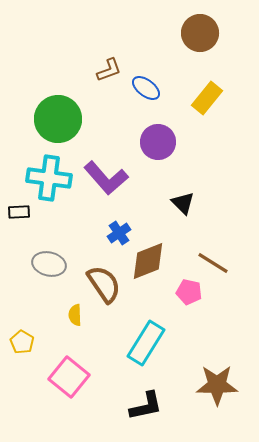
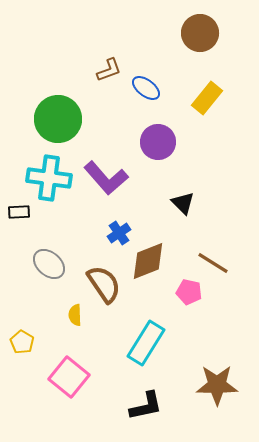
gray ellipse: rotated 28 degrees clockwise
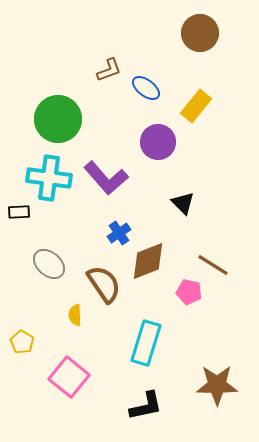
yellow rectangle: moved 11 px left, 8 px down
brown line: moved 2 px down
cyan rectangle: rotated 15 degrees counterclockwise
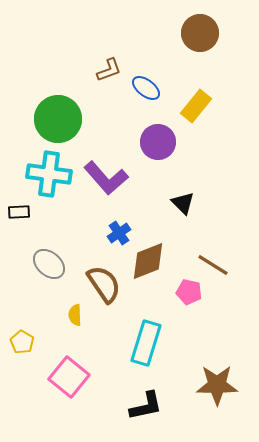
cyan cross: moved 4 px up
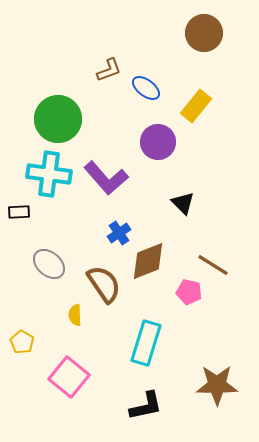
brown circle: moved 4 px right
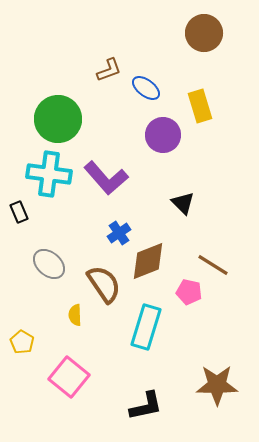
yellow rectangle: moved 4 px right; rotated 56 degrees counterclockwise
purple circle: moved 5 px right, 7 px up
black rectangle: rotated 70 degrees clockwise
cyan rectangle: moved 16 px up
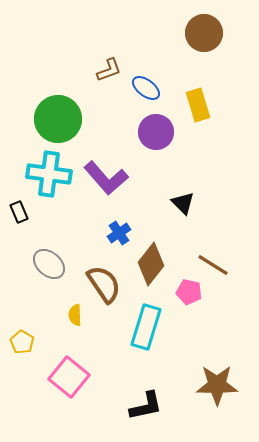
yellow rectangle: moved 2 px left, 1 px up
purple circle: moved 7 px left, 3 px up
brown diamond: moved 3 px right, 3 px down; rotated 30 degrees counterclockwise
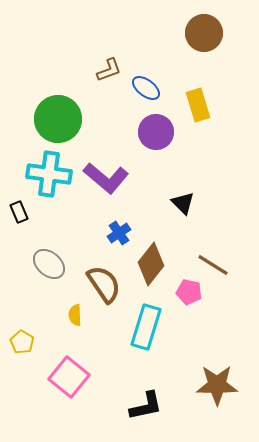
purple L-shape: rotated 9 degrees counterclockwise
